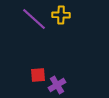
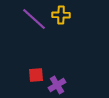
red square: moved 2 px left
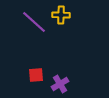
purple line: moved 3 px down
purple cross: moved 3 px right, 1 px up
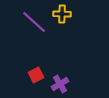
yellow cross: moved 1 px right, 1 px up
red square: rotated 21 degrees counterclockwise
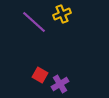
yellow cross: rotated 24 degrees counterclockwise
red square: moved 4 px right; rotated 35 degrees counterclockwise
